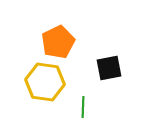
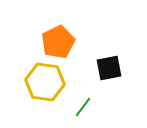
green line: rotated 35 degrees clockwise
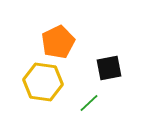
yellow hexagon: moved 2 px left
green line: moved 6 px right, 4 px up; rotated 10 degrees clockwise
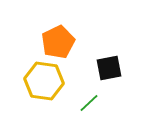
yellow hexagon: moved 1 px right, 1 px up
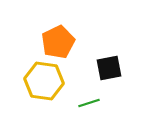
green line: rotated 25 degrees clockwise
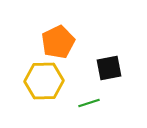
yellow hexagon: rotated 9 degrees counterclockwise
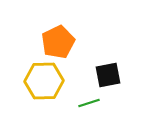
black square: moved 1 px left, 7 px down
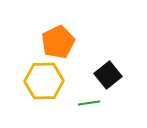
black square: rotated 28 degrees counterclockwise
green line: rotated 10 degrees clockwise
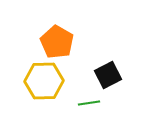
orange pentagon: moved 1 px left; rotated 16 degrees counterclockwise
black square: rotated 12 degrees clockwise
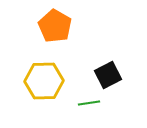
orange pentagon: moved 2 px left, 16 px up
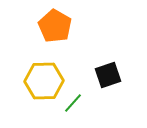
black square: rotated 8 degrees clockwise
green line: moved 16 px left; rotated 40 degrees counterclockwise
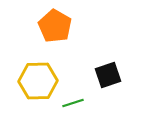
yellow hexagon: moved 6 px left
green line: rotated 30 degrees clockwise
